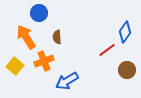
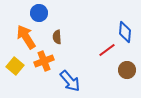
blue diamond: rotated 30 degrees counterclockwise
blue arrow: moved 3 px right; rotated 100 degrees counterclockwise
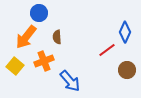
blue diamond: rotated 20 degrees clockwise
orange arrow: rotated 110 degrees counterclockwise
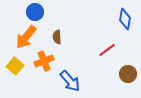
blue circle: moved 4 px left, 1 px up
blue diamond: moved 13 px up; rotated 15 degrees counterclockwise
brown circle: moved 1 px right, 4 px down
